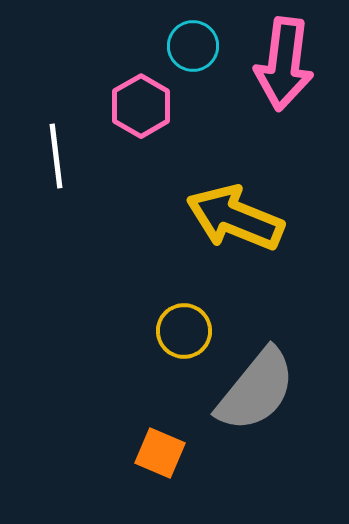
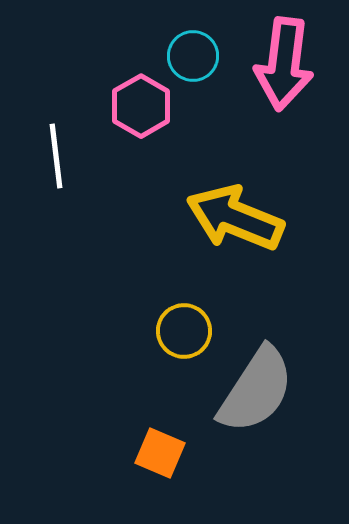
cyan circle: moved 10 px down
gray semicircle: rotated 6 degrees counterclockwise
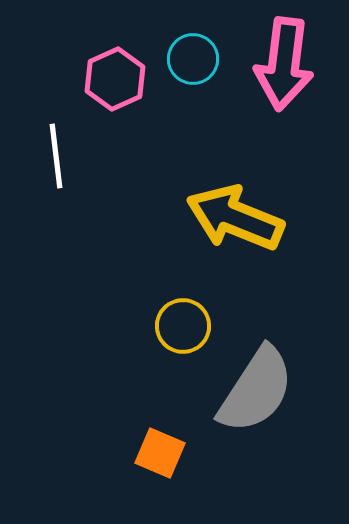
cyan circle: moved 3 px down
pink hexagon: moved 26 px left, 27 px up; rotated 6 degrees clockwise
yellow circle: moved 1 px left, 5 px up
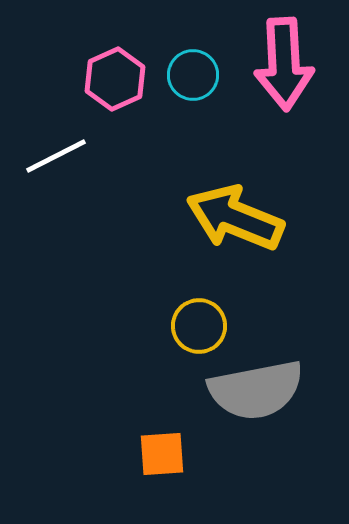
cyan circle: moved 16 px down
pink arrow: rotated 10 degrees counterclockwise
white line: rotated 70 degrees clockwise
yellow circle: moved 16 px right
gray semicircle: rotated 46 degrees clockwise
orange square: moved 2 px right, 1 px down; rotated 27 degrees counterclockwise
